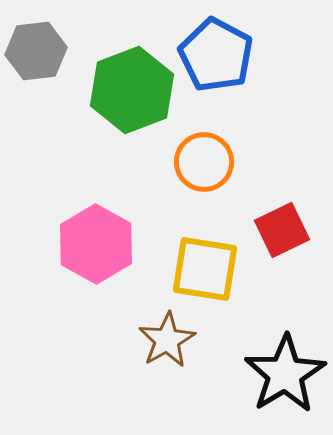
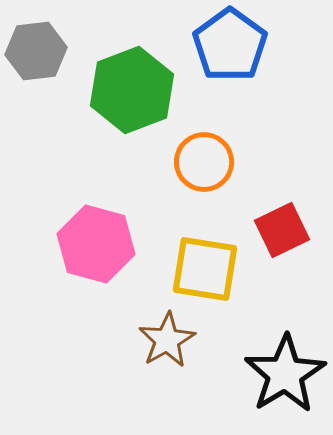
blue pentagon: moved 14 px right, 10 px up; rotated 8 degrees clockwise
pink hexagon: rotated 14 degrees counterclockwise
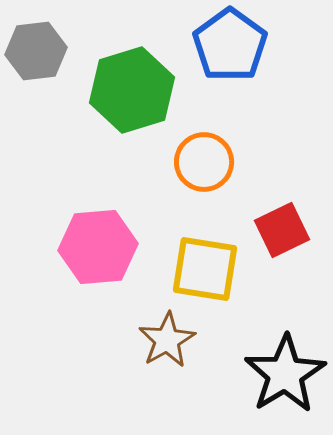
green hexagon: rotated 4 degrees clockwise
pink hexagon: moved 2 px right, 3 px down; rotated 20 degrees counterclockwise
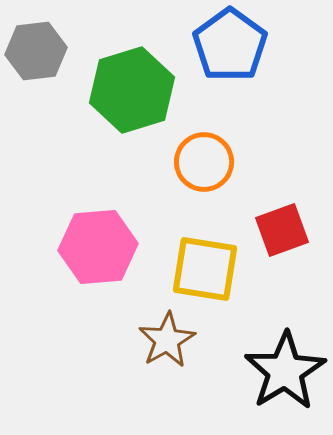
red square: rotated 6 degrees clockwise
black star: moved 3 px up
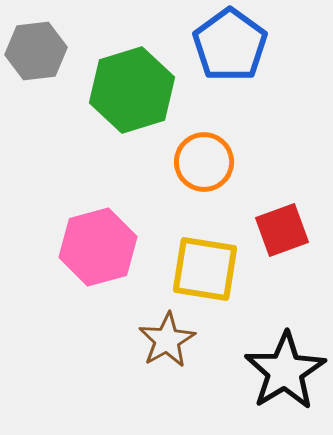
pink hexagon: rotated 10 degrees counterclockwise
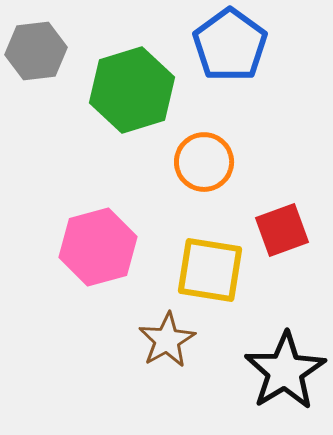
yellow square: moved 5 px right, 1 px down
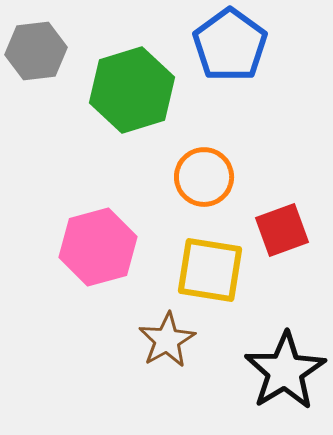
orange circle: moved 15 px down
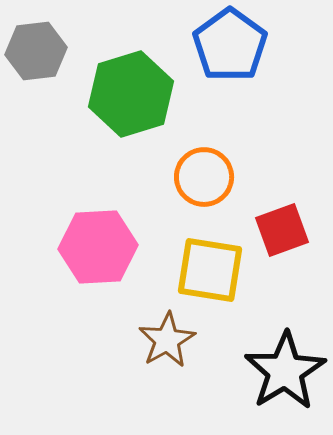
green hexagon: moved 1 px left, 4 px down
pink hexagon: rotated 12 degrees clockwise
